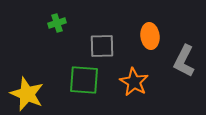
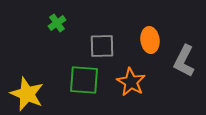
green cross: rotated 18 degrees counterclockwise
orange ellipse: moved 4 px down
orange star: moved 3 px left
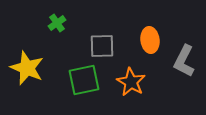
green square: rotated 16 degrees counterclockwise
yellow star: moved 26 px up
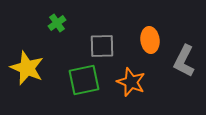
orange star: rotated 8 degrees counterclockwise
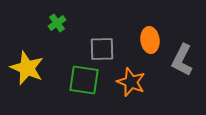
gray square: moved 3 px down
gray L-shape: moved 2 px left, 1 px up
green square: rotated 20 degrees clockwise
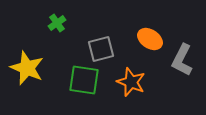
orange ellipse: moved 1 px up; rotated 50 degrees counterclockwise
gray square: moved 1 px left; rotated 12 degrees counterclockwise
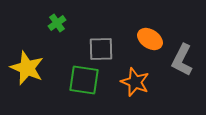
gray square: rotated 12 degrees clockwise
orange star: moved 4 px right
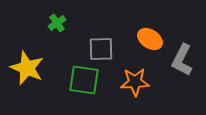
orange star: rotated 24 degrees counterclockwise
